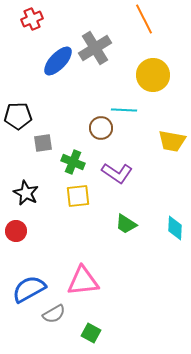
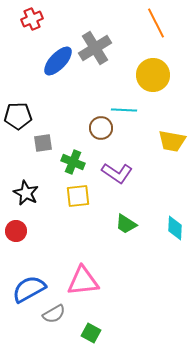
orange line: moved 12 px right, 4 px down
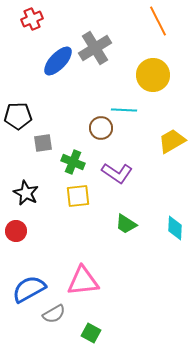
orange line: moved 2 px right, 2 px up
yellow trapezoid: rotated 140 degrees clockwise
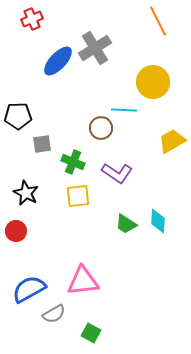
yellow circle: moved 7 px down
gray square: moved 1 px left, 1 px down
cyan diamond: moved 17 px left, 7 px up
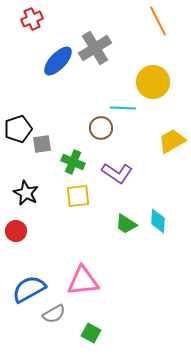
cyan line: moved 1 px left, 2 px up
black pentagon: moved 13 px down; rotated 16 degrees counterclockwise
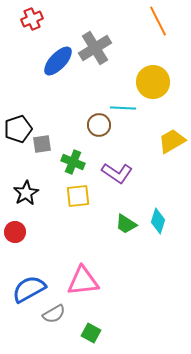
brown circle: moved 2 px left, 3 px up
black star: rotated 15 degrees clockwise
cyan diamond: rotated 15 degrees clockwise
red circle: moved 1 px left, 1 px down
